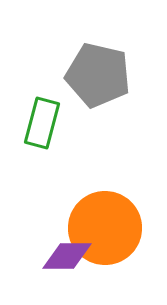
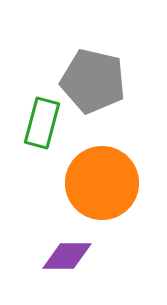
gray pentagon: moved 5 px left, 6 px down
orange circle: moved 3 px left, 45 px up
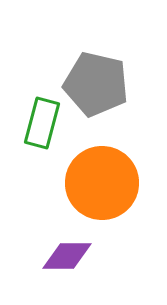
gray pentagon: moved 3 px right, 3 px down
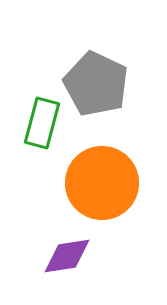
gray pentagon: rotated 12 degrees clockwise
purple diamond: rotated 9 degrees counterclockwise
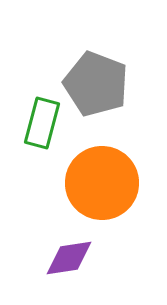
gray pentagon: rotated 4 degrees counterclockwise
purple diamond: moved 2 px right, 2 px down
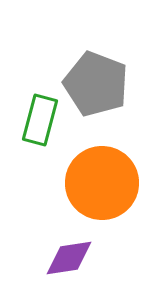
green rectangle: moved 2 px left, 3 px up
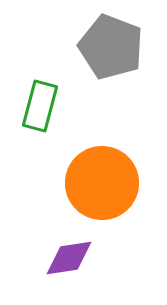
gray pentagon: moved 15 px right, 37 px up
green rectangle: moved 14 px up
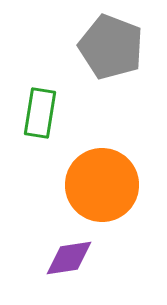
green rectangle: moved 7 px down; rotated 6 degrees counterclockwise
orange circle: moved 2 px down
